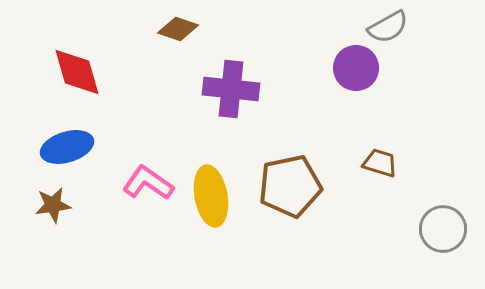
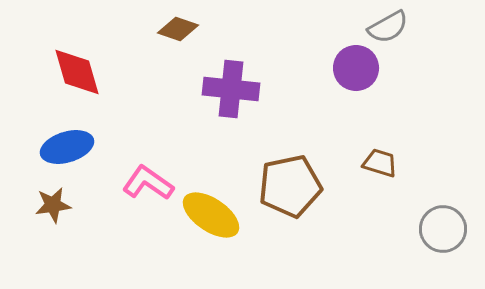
yellow ellipse: moved 19 px down; rotated 46 degrees counterclockwise
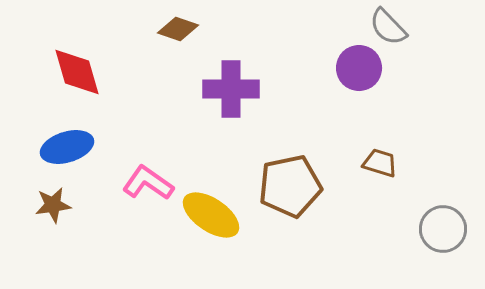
gray semicircle: rotated 75 degrees clockwise
purple circle: moved 3 px right
purple cross: rotated 6 degrees counterclockwise
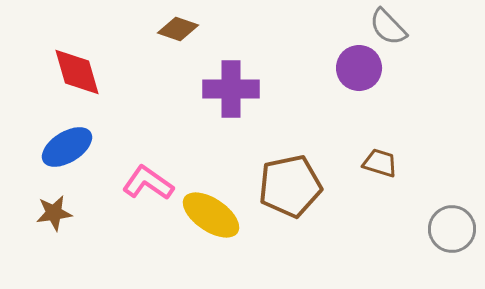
blue ellipse: rotated 15 degrees counterclockwise
brown star: moved 1 px right, 8 px down
gray circle: moved 9 px right
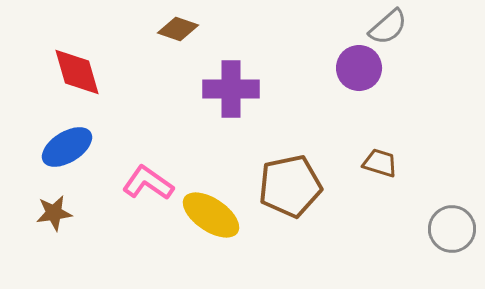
gray semicircle: rotated 87 degrees counterclockwise
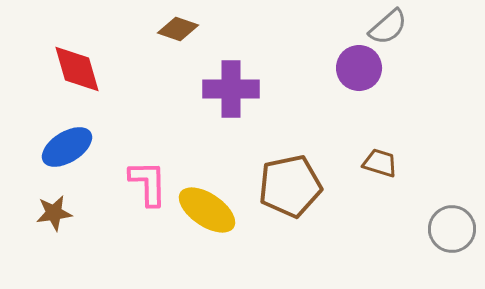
red diamond: moved 3 px up
pink L-shape: rotated 54 degrees clockwise
yellow ellipse: moved 4 px left, 5 px up
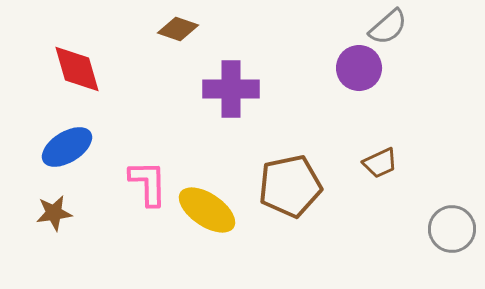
brown trapezoid: rotated 138 degrees clockwise
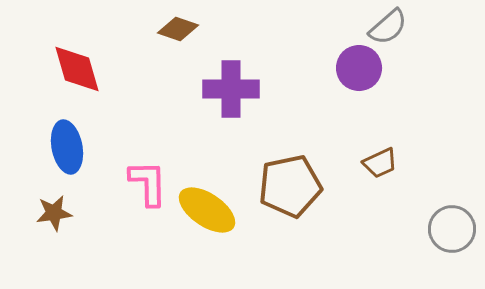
blue ellipse: rotated 69 degrees counterclockwise
